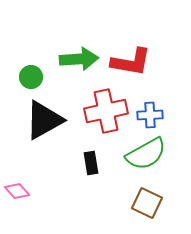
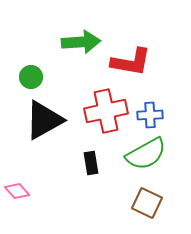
green arrow: moved 2 px right, 17 px up
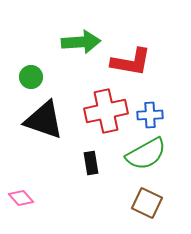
black triangle: rotated 48 degrees clockwise
pink diamond: moved 4 px right, 7 px down
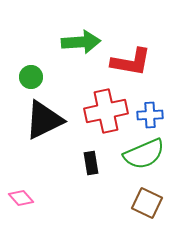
black triangle: rotated 45 degrees counterclockwise
green semicircle: moved 2 px left; rotated 6 degrees clockwise
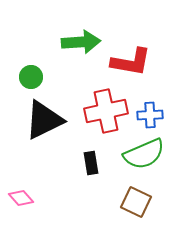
brown square: moved 11 px left, 1 px up
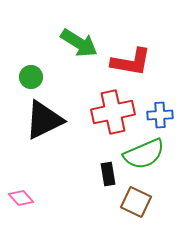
green arrow: moved 2 px left, 1 px down; rotated 36 degrees clockwise
red cross: moved 7 px right, 1 px down
blue cross: moved 10 px right
black rectangle: moved 17 px right, 11 px down
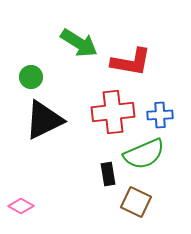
red cross: rotated 6 degrees clockwise
pink diamond: moved 8 px down; rotated 20 degrees counterclockwise
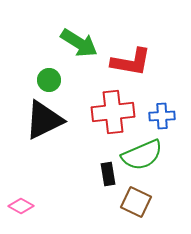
green circle: moved 18 px right, 3 px down
blue cross: moved 2 px right, 1 px down
green semicircle: moved 2 px left, 1 px down
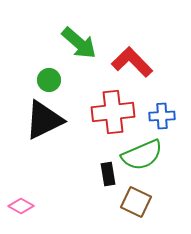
green arrow: rotated 9 degrees clockwise
red L-shape: moved 1 px right; rotated 144 degrees counterclockwise
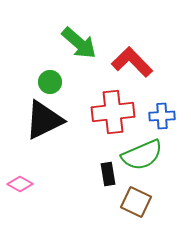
green circle: moved 1 px right, 2 px down
pink diamond: moved 1 px left, 22 px up
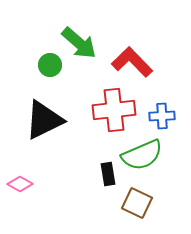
green circle: moved 17 px up
red cross: moved 1 px right, 2 px up
brown square: moved 1 px right, 1 px down
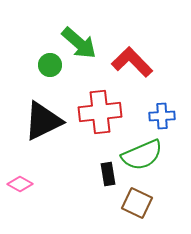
red cross: moved 14 px left, 2 px down
black triangle: moved 1 px left, 1 px down
